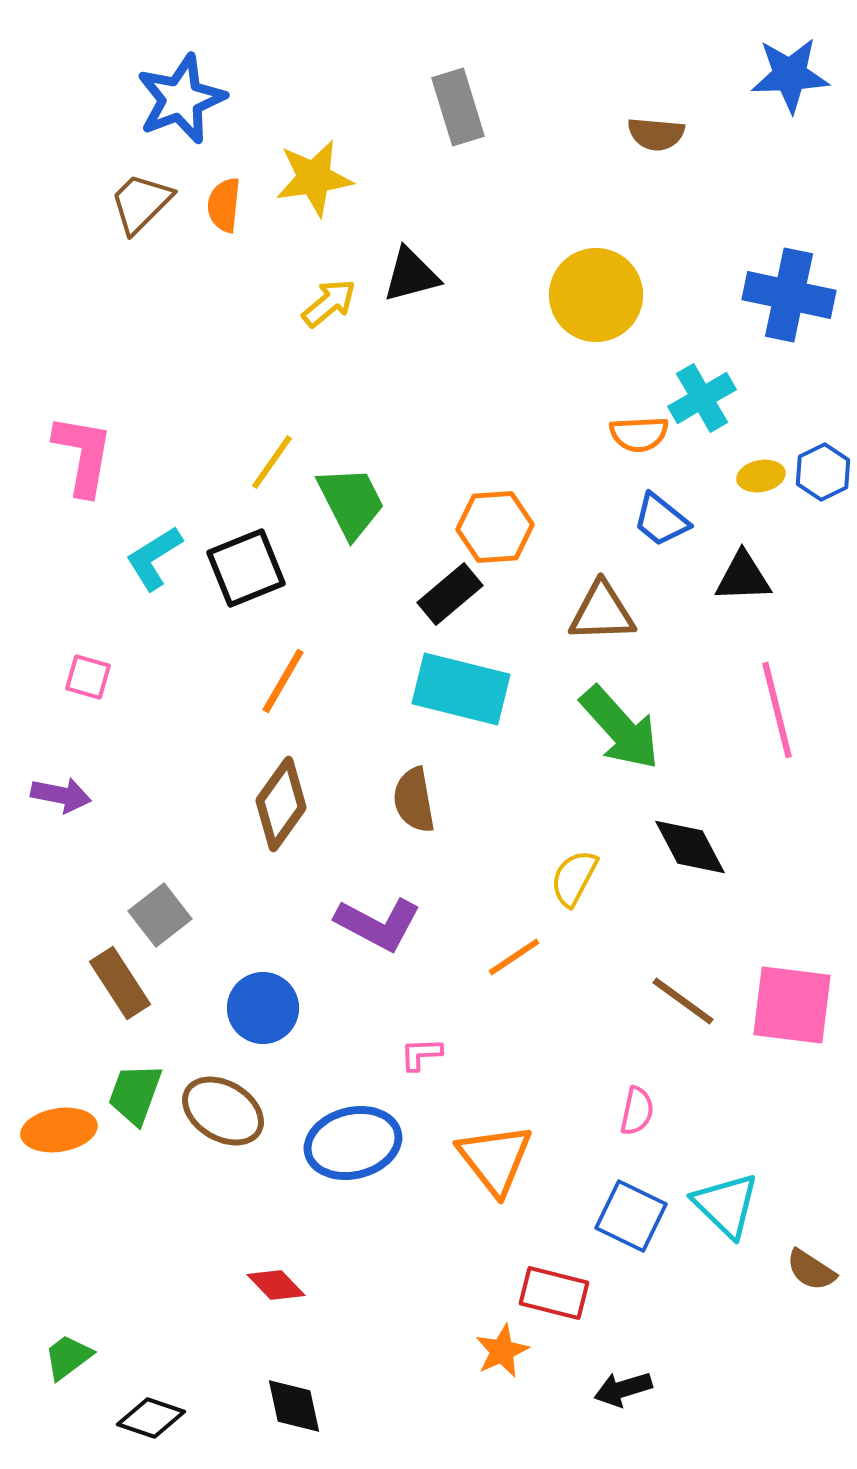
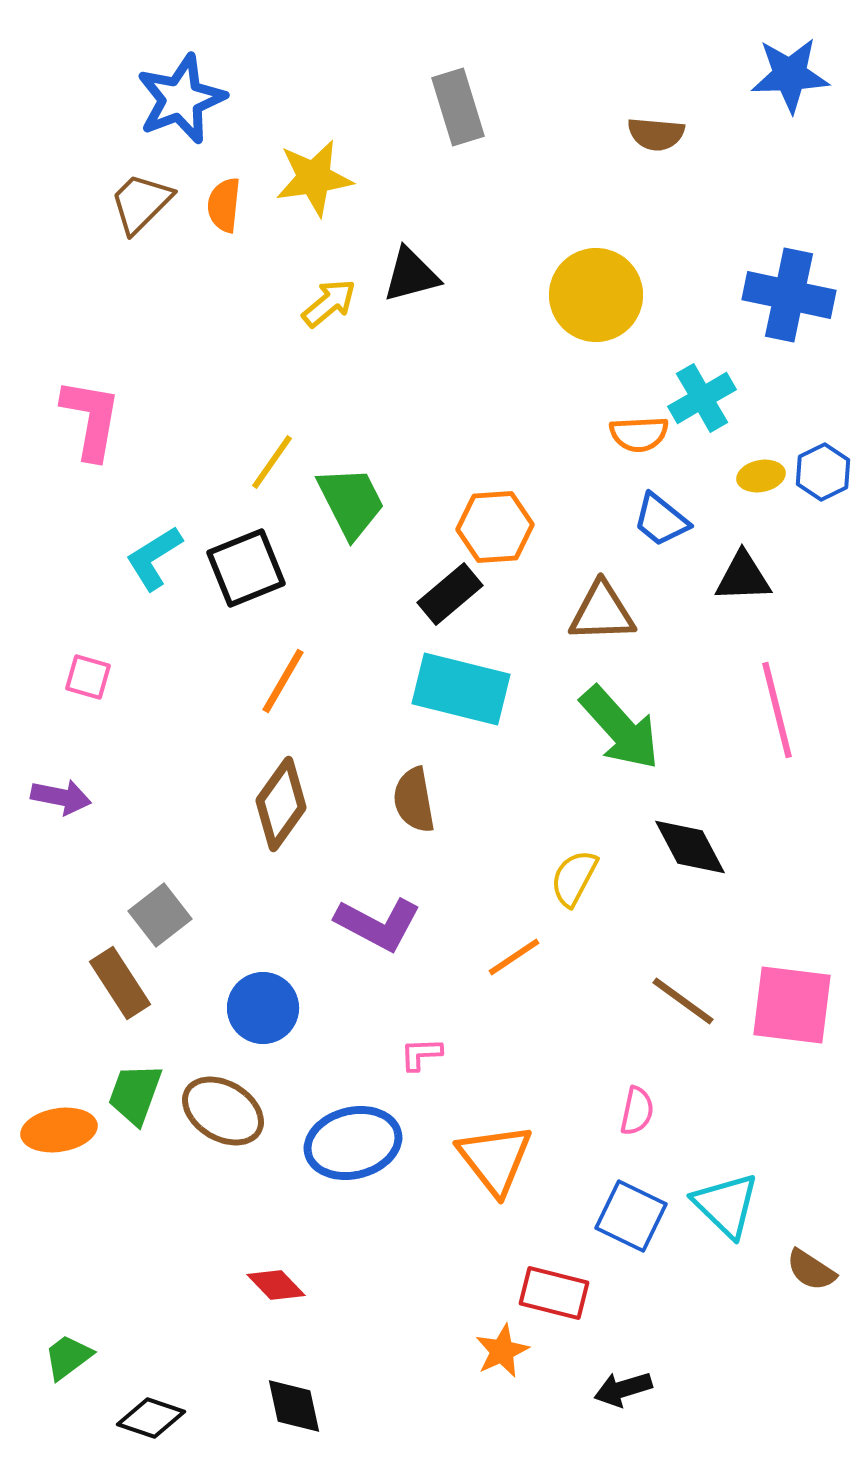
pink L-shape at (83, 455): moved 8 px right, 36 px up
purple arrow at (61, 795): moved 2 px down
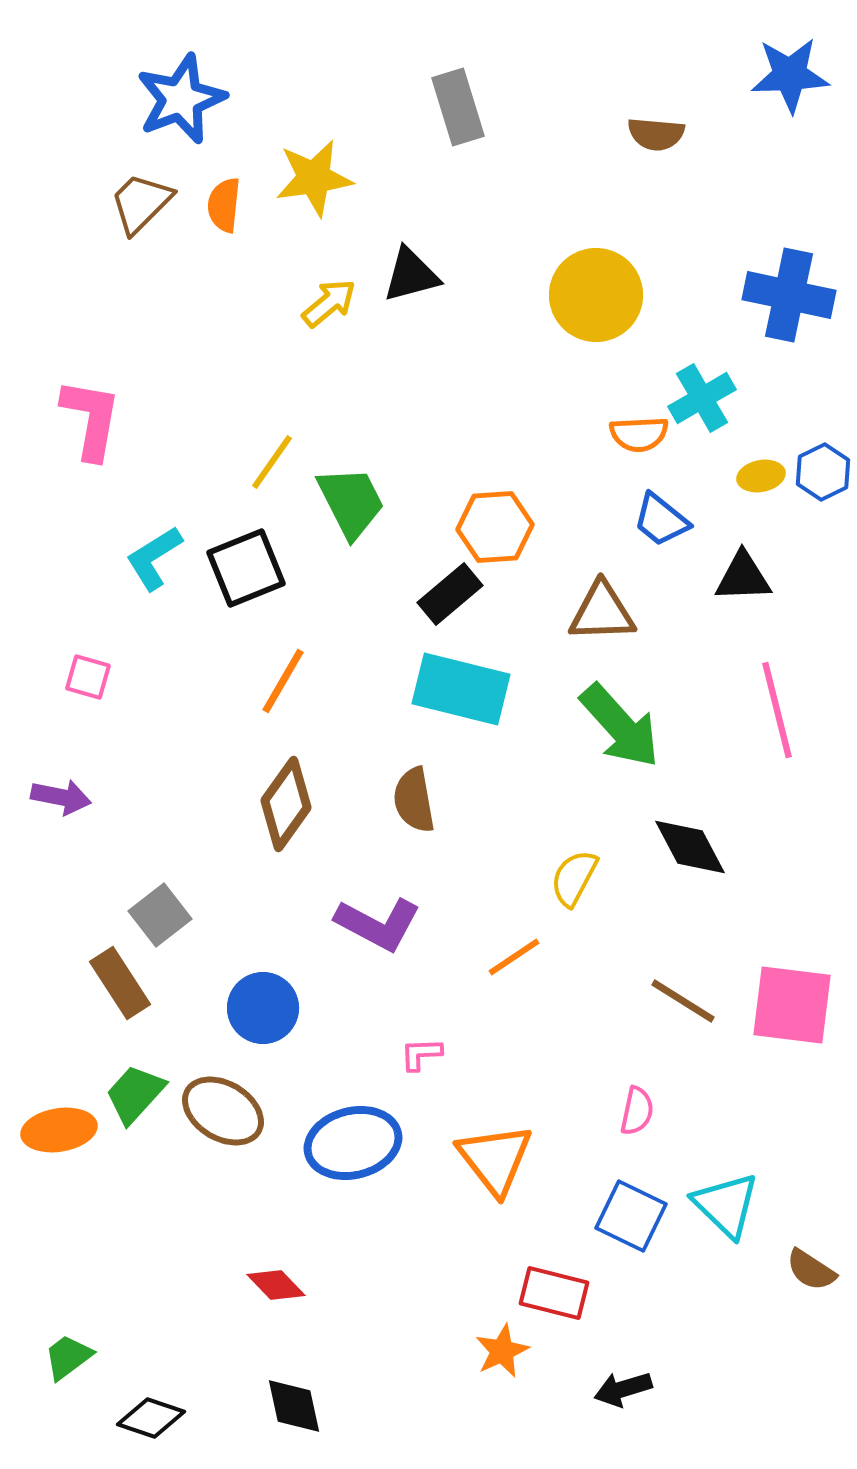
green arrow at (620, 728): moved 2 px up
brown diamond at (281, 804): moved 5 px right
brown line at (683, 1001): rotated 4 degrees counterclockwise
green trapezoid at (135, 1094): rotated 22 degrees clockwise
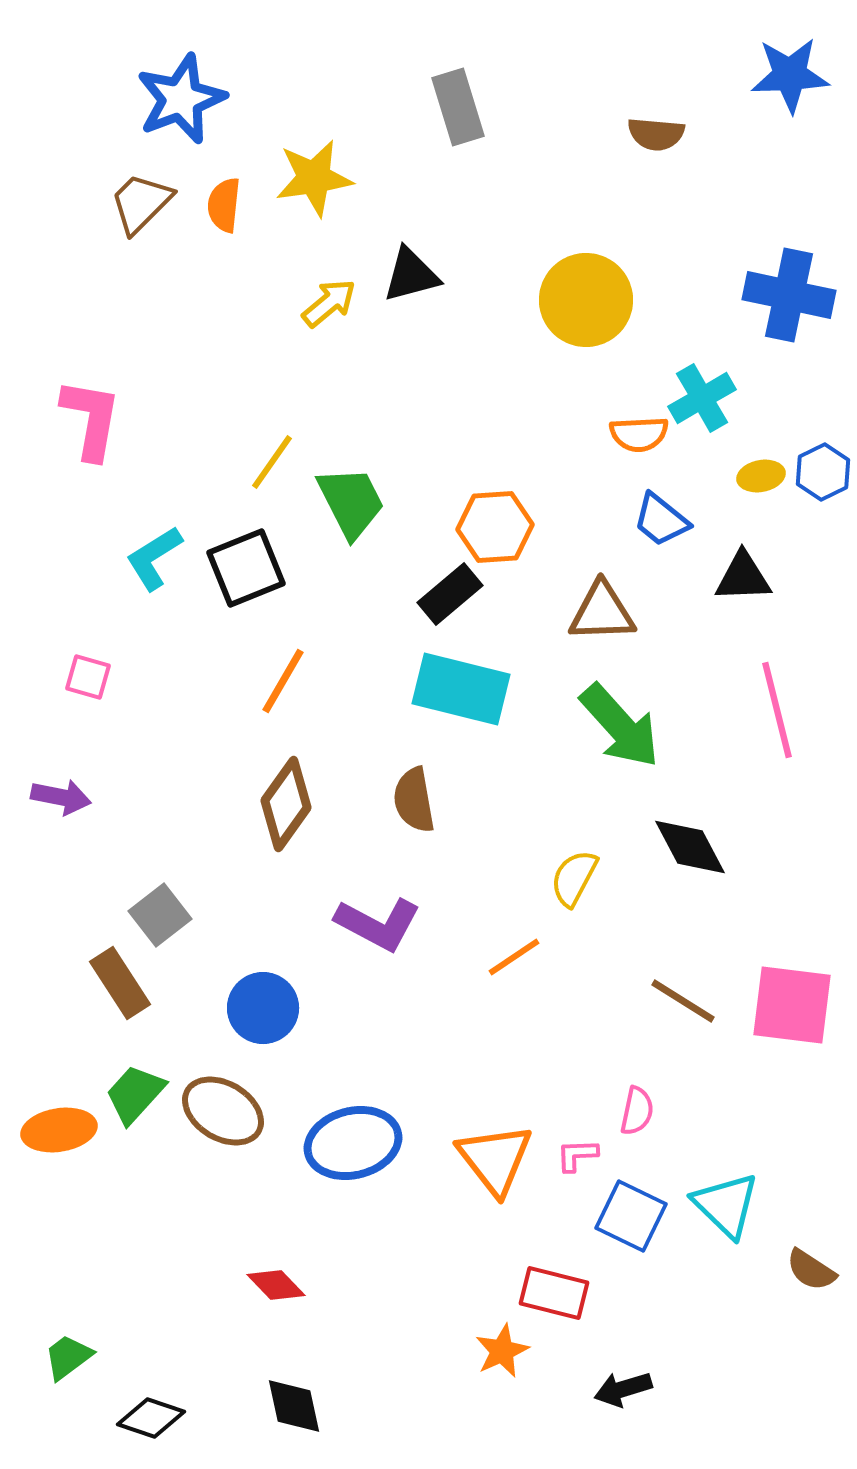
yellow circle at (596, 295): moved 10 px left, 5 px down
pink L-shape at (421, 1054): moved 156 px right, 101 px down
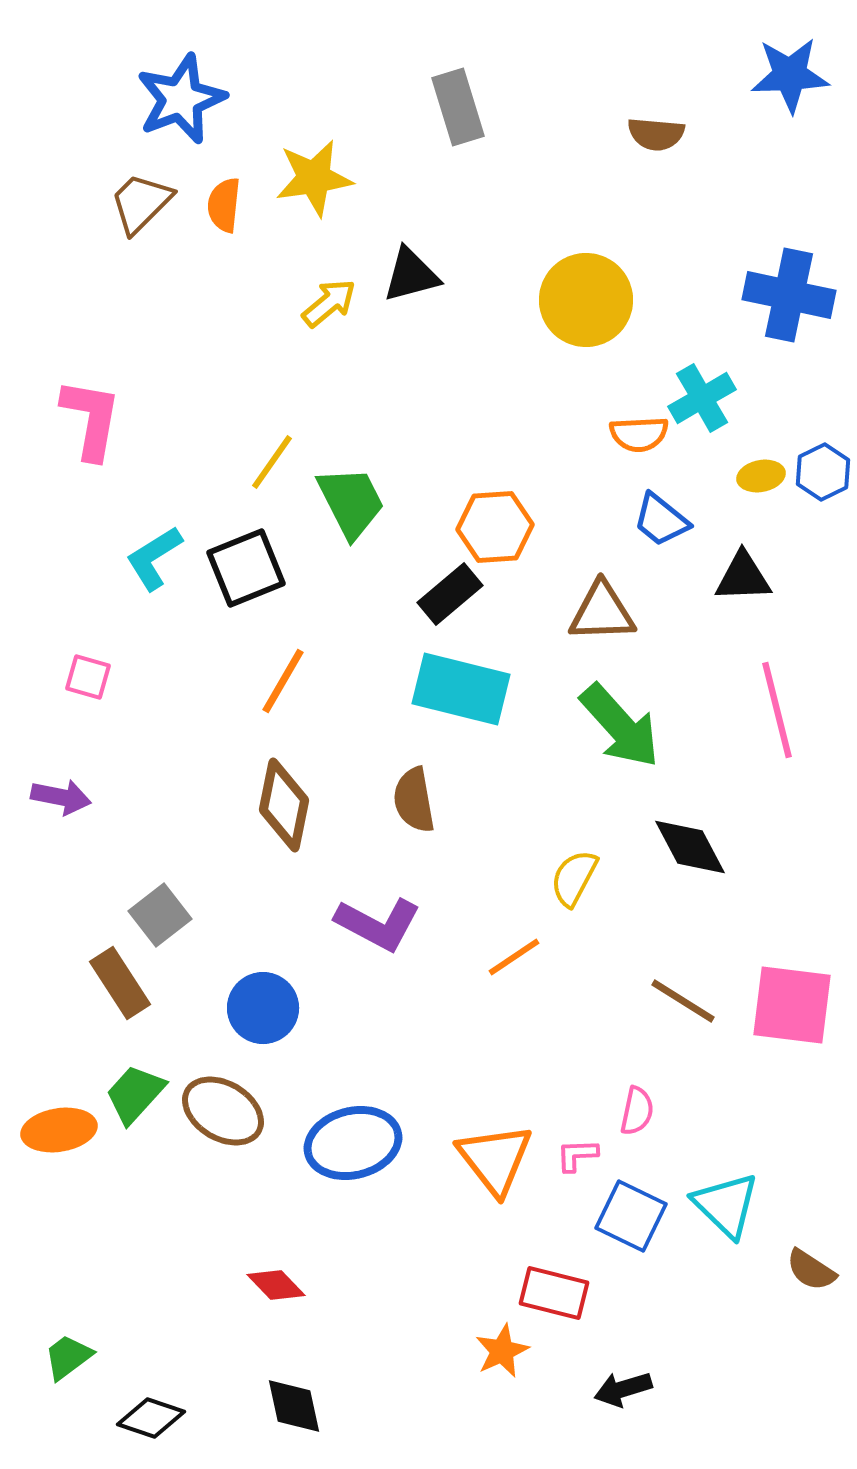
brown diamond at (286, 804): moved 2 px left, 1 px down; rotated 24 degrees counterclockwise
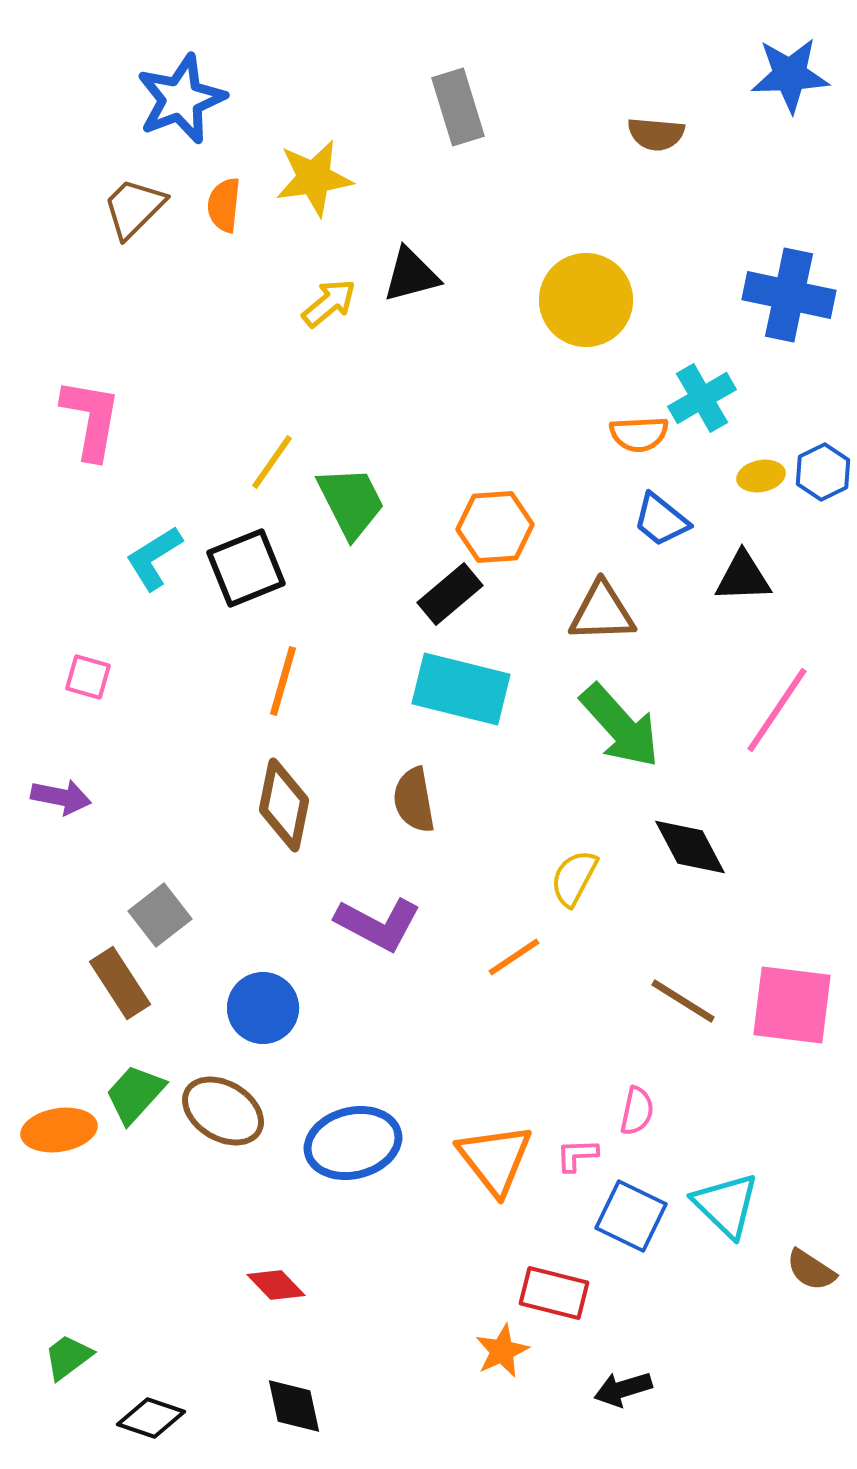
brown trapezoid at (141, 203): moved 7 px left, 5 px down
orange line at (283, 681): rotated 14 degrees counterclockwise
pink line at (777, 710): rotated 48 degrees clockwise
